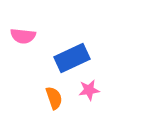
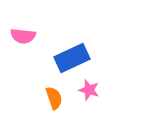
pink star: rotated 25 degrees clockwise
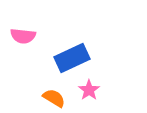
pink star: rotated 20 degrees clockwise
orange semicircle: rotated 40 degrees counterclockwise
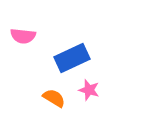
pink star: rotated 20 degrees counterclockwise
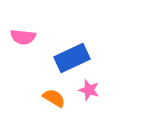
pink semicircle: moved 1 px down
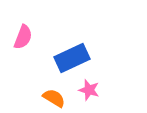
pink semicircle: rotated 75 degrees counterclockwise
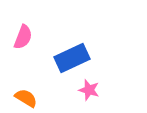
orange semicircle: moved 28 px left
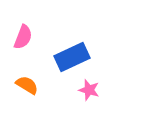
blue rectangle: moved 1 px up
orange semicircle: moved 1 px right, 13 px up
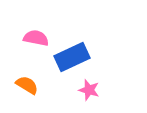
pink semicircle: moved 13 px right, 1 px down; rotated 100 degrees counterclockwise
